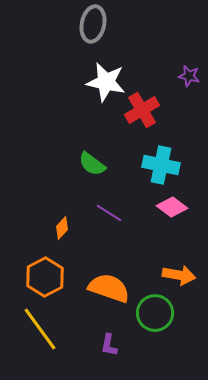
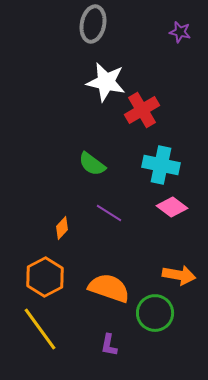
purple star: moved 9 px left, 44 px up
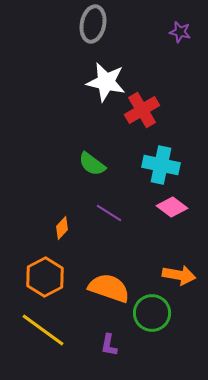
green circle: moved 3 px left
yellow line: moved 3 px right, 1 px down; rotated 18 degrees counterclockwise
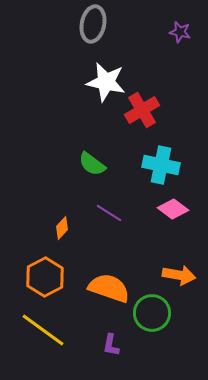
pink diamond: moved 1 px right, 2 px down
purple L-shape: moved 2 px right
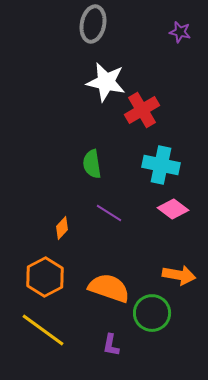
green semicircle: rotated 44 degrees clockwise
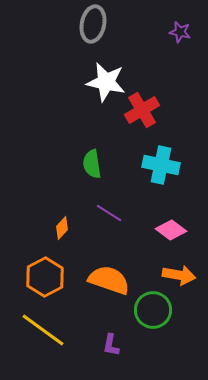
pink diamond: moved 2 px left, 21 px down
orange semicircle: moved 8 px up
green circle: moved 1 px right, 3 px up
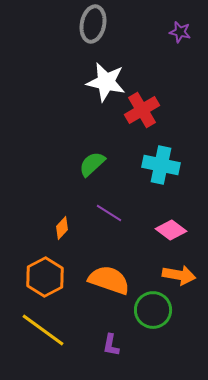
green semicircle: rotated 56 degrees clockwise
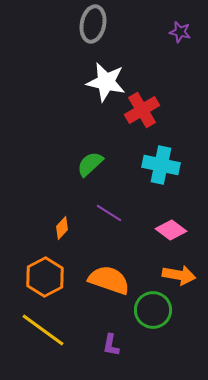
green semicircle: moved 2 px left
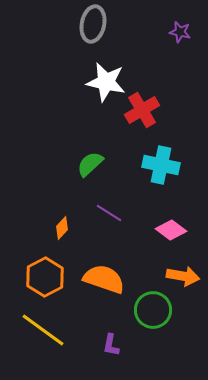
orange arrow: moved 4 px right, 1 px down
orange semicircle: moved 5 px left, 1 px up
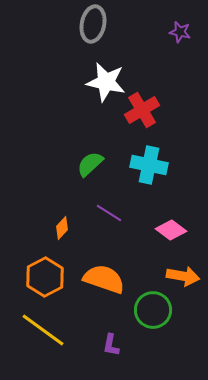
cyan cross: moved 12 px left
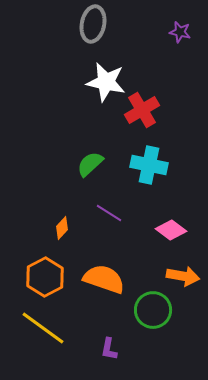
yellow line: moved 2 px up
purple L-shape: moved 2 px left, 4 px down
